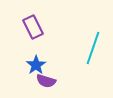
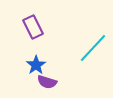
cyan line: rotated 24 degrees clockwise
purple semicircle: moved 1 px right, 1 px down
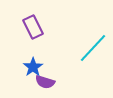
blue star: moved 3 px left, 2 px down
purple semicircle: moved 2 px left
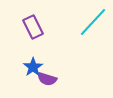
cyan line: moved 26 px up
purple semicircle: moved 2 px right, 3 px up
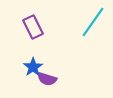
cyan line: rotated 8 degrees counterclockwise
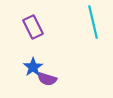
cyan line: rotated 48 degrees counterclockwise
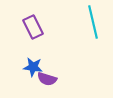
blue star: rotated 30 degrees counterclockwise
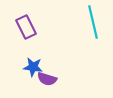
purple rectangle: moved 7 px left
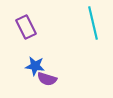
cyan line: moved 1 px down
blue star: moved 2 px right, 1 px up
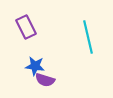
cyan line: moved 5 px left, 14 px down
purple semicircle: moved 2 px left, 1 px down
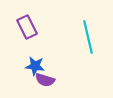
purple rectangle: moved 1 px right
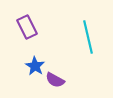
blue star: rotated 24 degrees clockwise
purple semicircle: moved 10 px right; rotated 12 degrees clockwise
